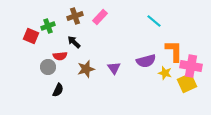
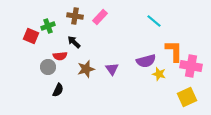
brown cross: rotated 28 degrees clockwise
purple triangle: moved 2 px left, 1 px down
yellow star: moved 6 px left, 1 px down
yellow square: moved 14 px down
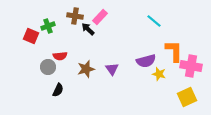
black arrow: moved 14 px right, 13 px up
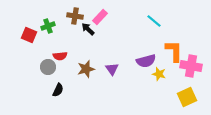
red square: moved 2 px left, 1 px up
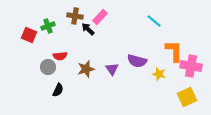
purple semicircle: moved 9 px left; rotated 30 degrees clockwise
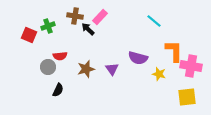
purple semicircle: moved 1 px right, 3 px up
yellow square: rotated 18 degrees clockwise
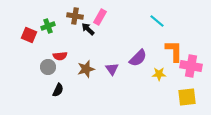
pink rectangle: rotated 14 degrees counterclockwise
cyan line: moved 3 px right
purple semicircle: rotated 60 degrees counterclockwise
yellow star: rotated 16 degrees counterclockwise
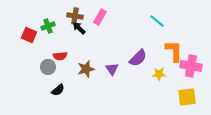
black arrow: moved 9 px left, 1 px up
black semicircle: rotated 24 degrees clockwise
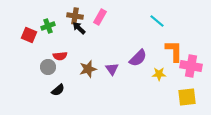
brown star: moved 2 px right
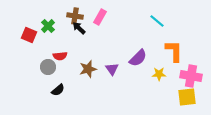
green cross: rotated 24 degrees counterclockwise
pink cross: moved 10 px down
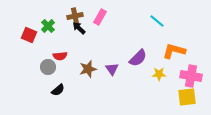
brown cross: rotated 21 degrees counterclockwise
orange L-shape: rotated 75 degrees counterclockwise
